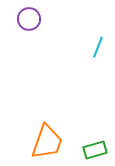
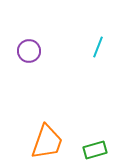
purple circle: moved 32 px down
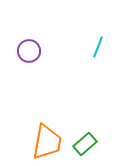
orange trapezoid: rotated 9 degrees counterclockwise
green rectangle: moved 10 px left, 6 px up; rotated 25 degrees counterclockwise
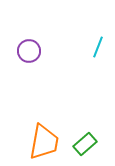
orange trapezoid: moved 3 px left
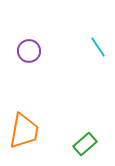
cyan line: rotated 55 degrees counterclockwise
orange trapezoid: moved 20 px left, 11 px up
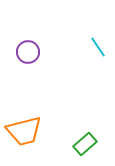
purple circle: moved 1 px left, 1 px down
orange trapezoid: rotated 66 degrees clockwise
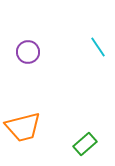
orange trapezoid: moved 1 px left, 4 px up
